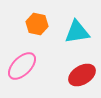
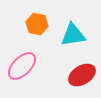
cyan triangle: moved 4 px left, 3 px down
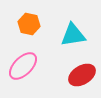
orange hexagon: moved 8 px left
pink ellipse: moved 1 px right
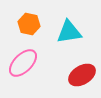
cyan triangle: moved 4 px left, 3 px up
pink ellipse: moved 3 px up
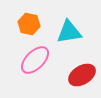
pink ellipse: moved 12 px right, 3 px up
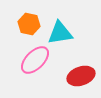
cyan triangle: moved 9 px left, 1 px down
red ellipse: moved 1 px left, 1 px down; rotated 12 degrees clockwise
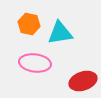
pink ellipse: moved 3 px down; rotated 52 degrees clockwise
red ellipse: moved 2 px right, 5 px down
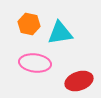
red ellipse: moved 4 px left
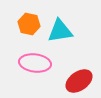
cyan triangle: moved 2 px up
red ellipse: rotated 16 degrees counterclockwise
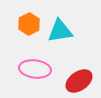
orange hexagon: rotated 20 degrees clockwise
pink ellipse: moved 6 px down
